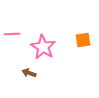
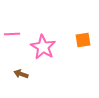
brown arrow: moved 8 px left, 1 px down
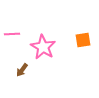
brown arrow: moved 1 px right, 4 px up; rotated 72 degrees counterclockwise
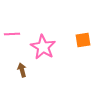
brown arrow: rotated 128 degrees clockwise
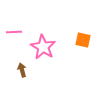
pink line: moved 2 px right, 2 px up
orange square: rotated 21 degrees clockwise
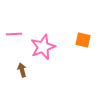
pink line: moved 2 px down
pink star: rotated 20 degrees clockwise
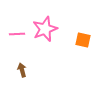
pink line: moved 3 px right
pink star: moved 2 px right, 18 px up
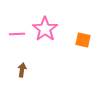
pink star: rotated 15 degrees counterclockwise
brown arrow: rotated 24 degrees clockwise
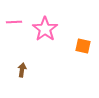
pink line: moved 3 px left, 12 px up
orange square: moved 6 px down
